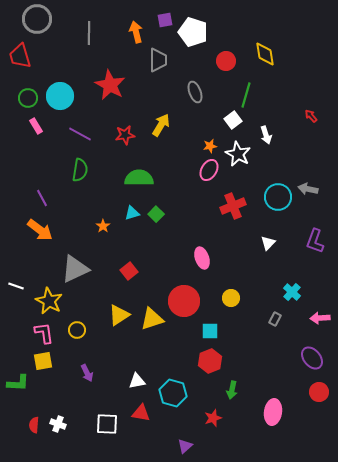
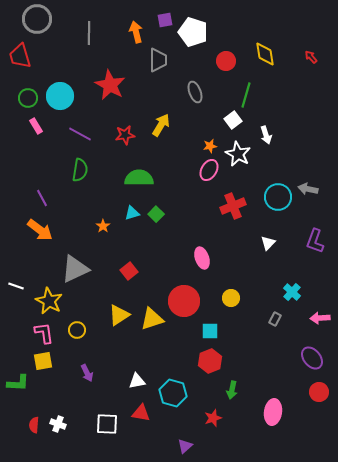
red arrow at (311, 116): moved 59 px up
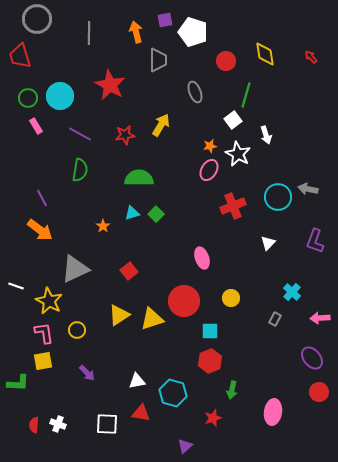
purple arrow at (87, 373): rotated 18 degrees counterclockwise
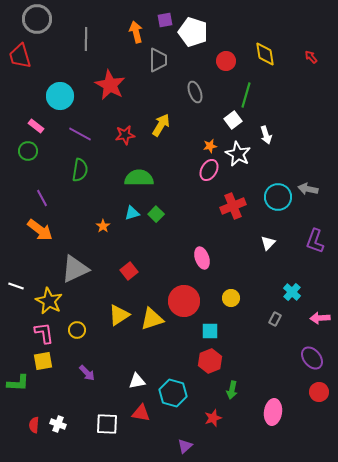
gray line at (89, 33): moved 3 px left, 6 px down
green circle at (28, 98): moved 53 px down
pink rectangle at (36, 126): rotated 21 degrees counterclockwise
